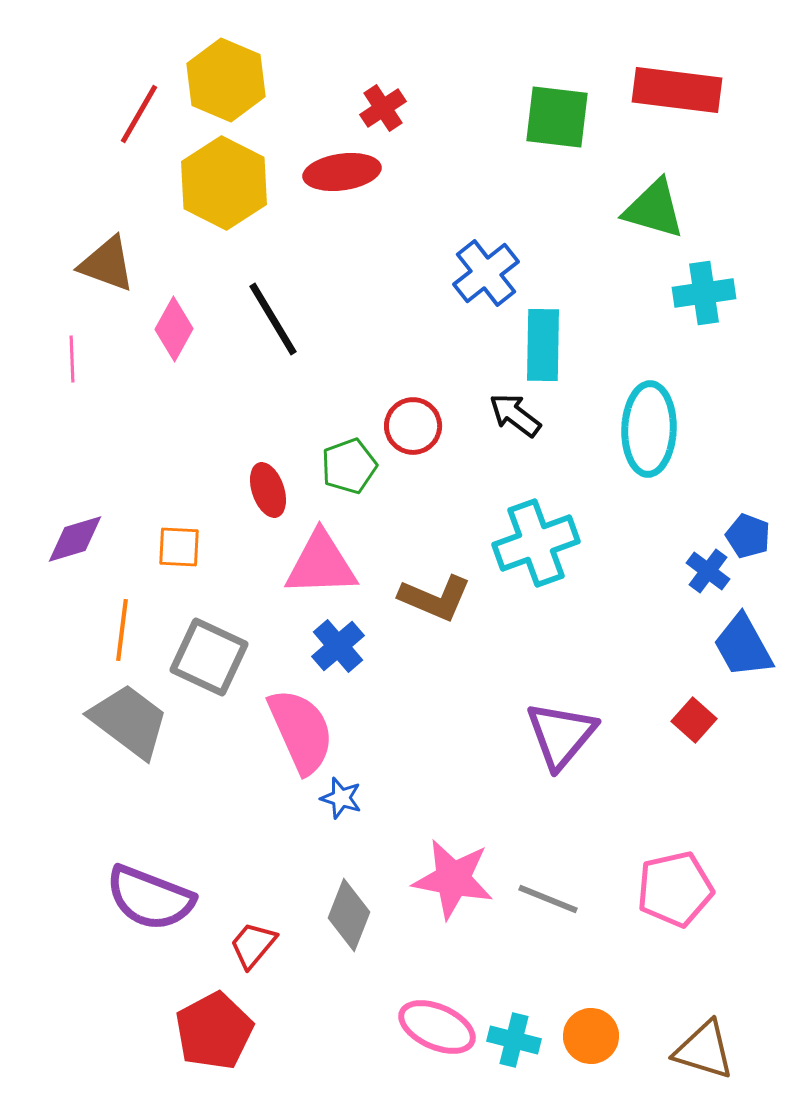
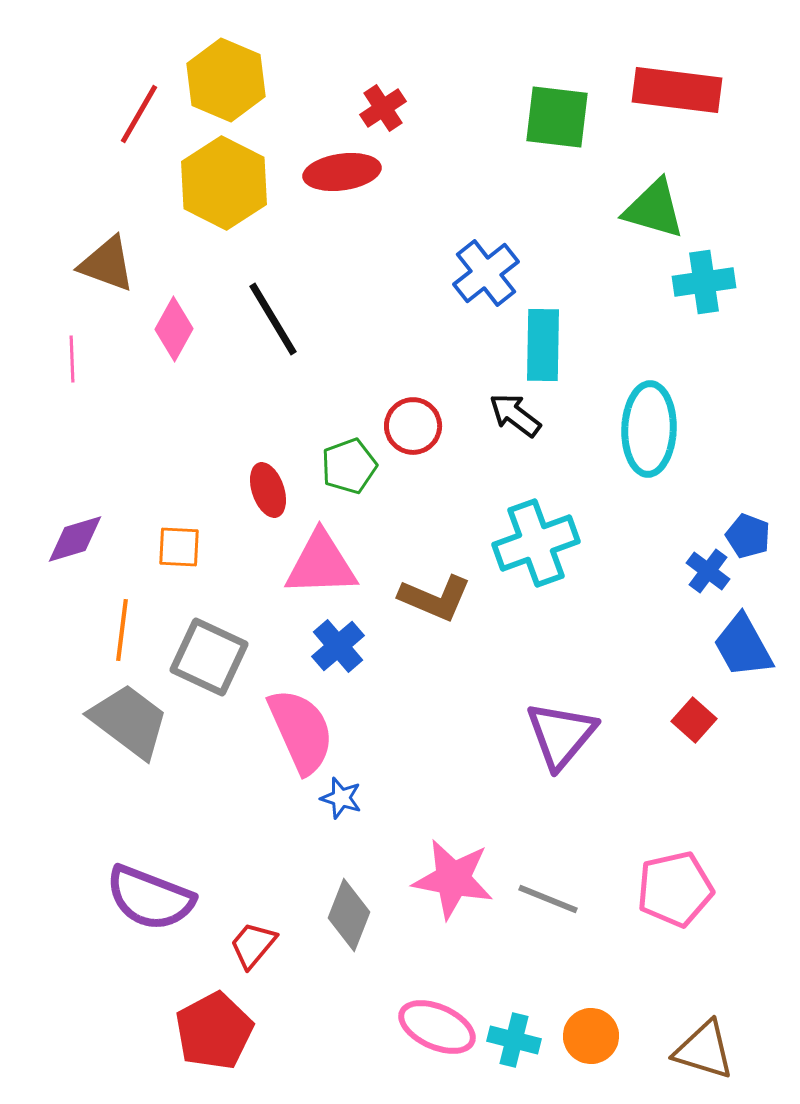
cyan cross at (704, 293): moved 11 px up
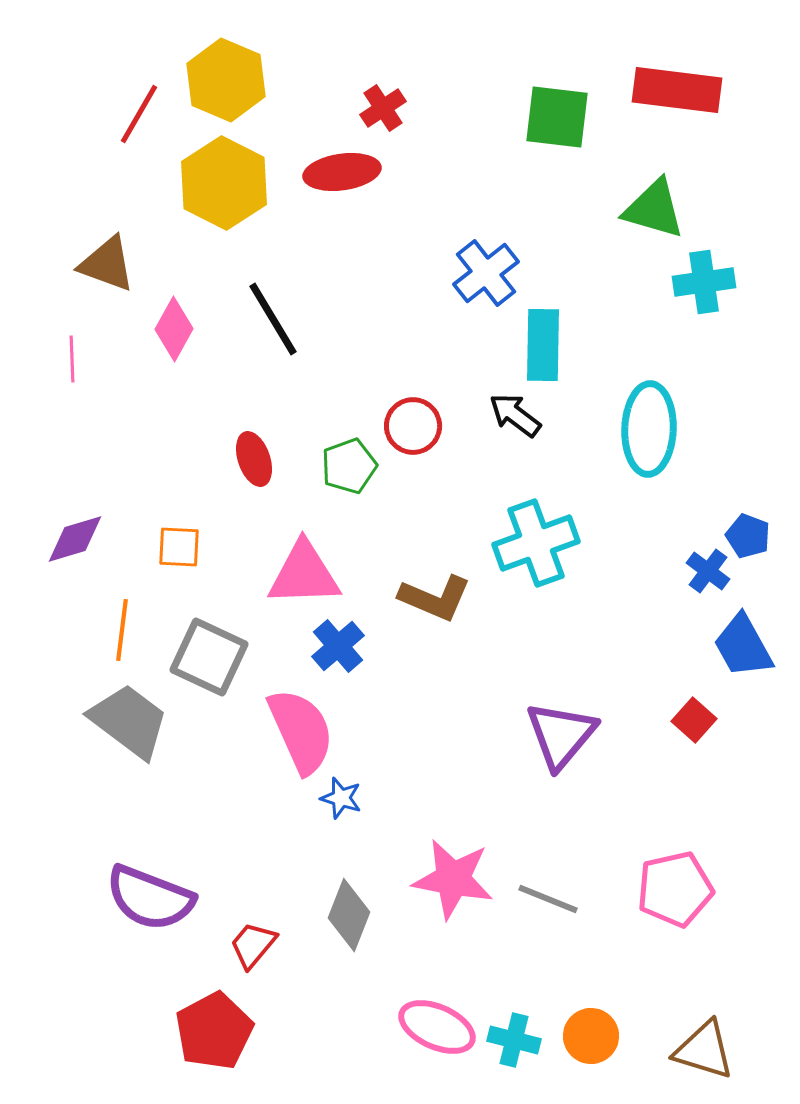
red ellipse at (268, 490): moved 14 px left, 31 px up
pink triangle at (321, 564): moved 17 px left, 10 px down
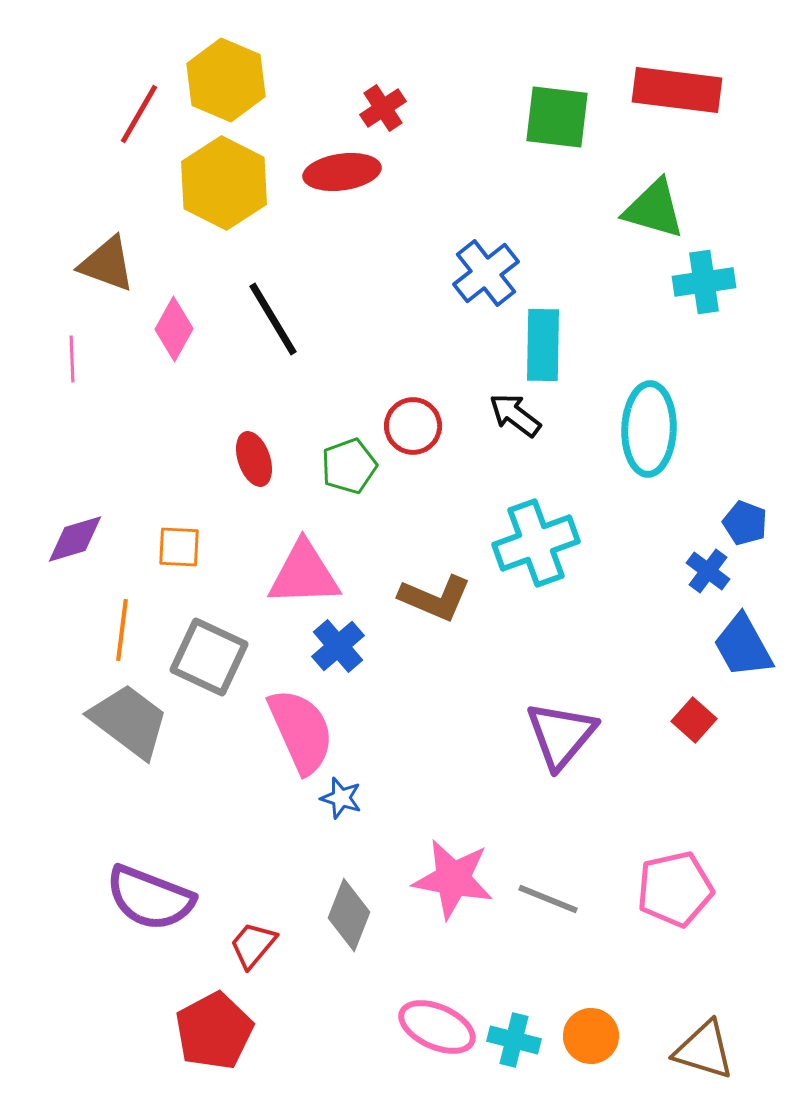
blue pentagon at (748, 536): moved 3 px left, 13 px up
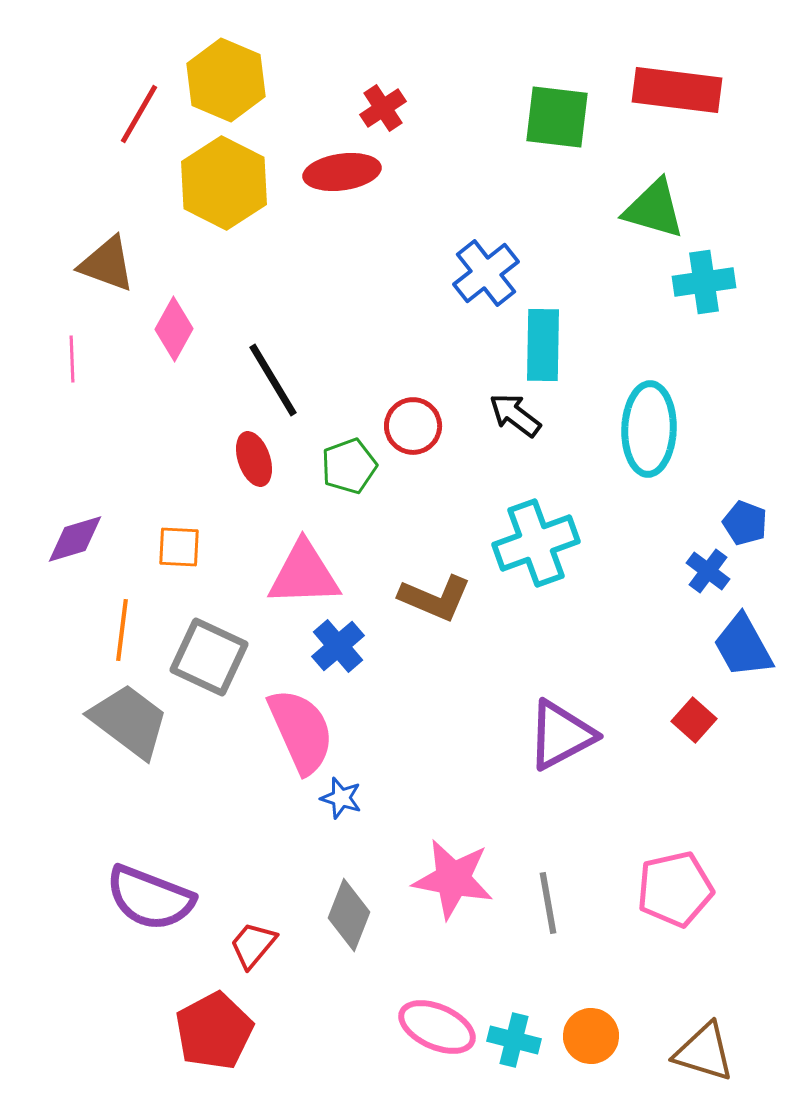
black line at (273, 319): moved 61 px down
purple triangle at (561, 735): rotated 22 degrees clockwise
gray line at (548, 899): moved 4 px down; rotated 58 degrees clockwise
brown triangle at (704, 1050): moved 2 px down
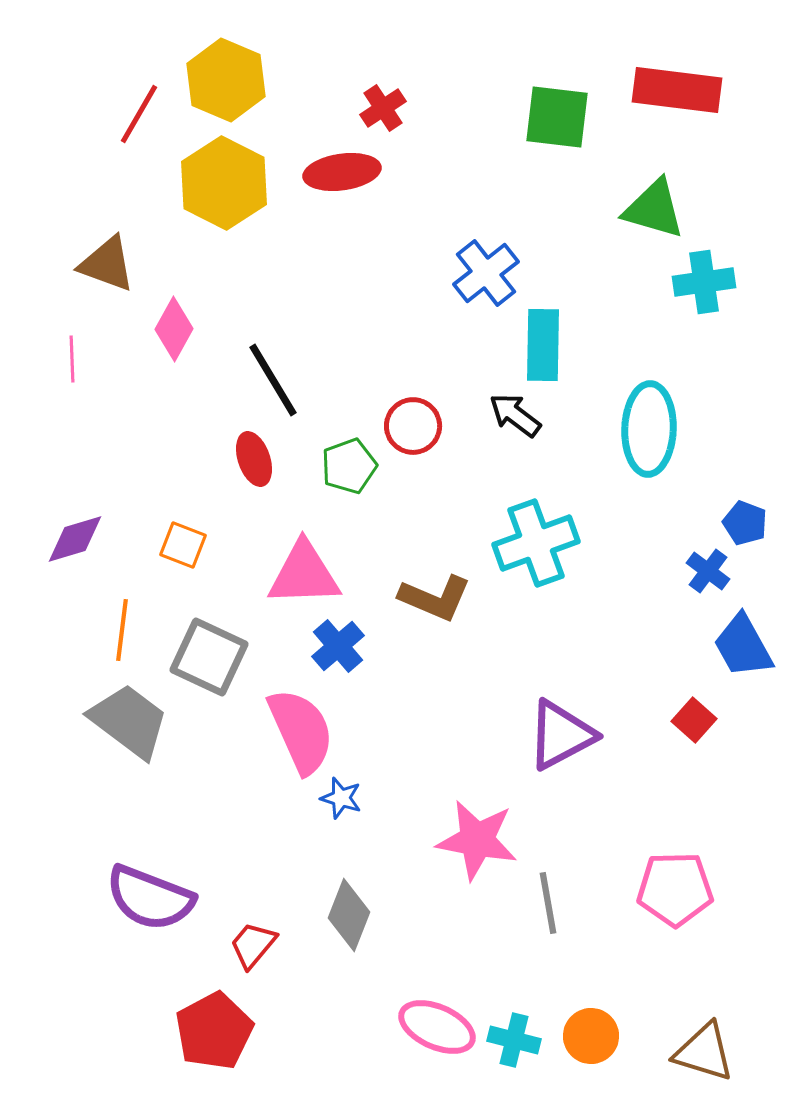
orange square at (179, 547): moved 4 px right, 2 px up; rotated 18 degrees clockwise
pink star at (453, 879): moved 24 px right, 39 px up
pink pentagon at (675, 889): rotated 12 degrees clockwise
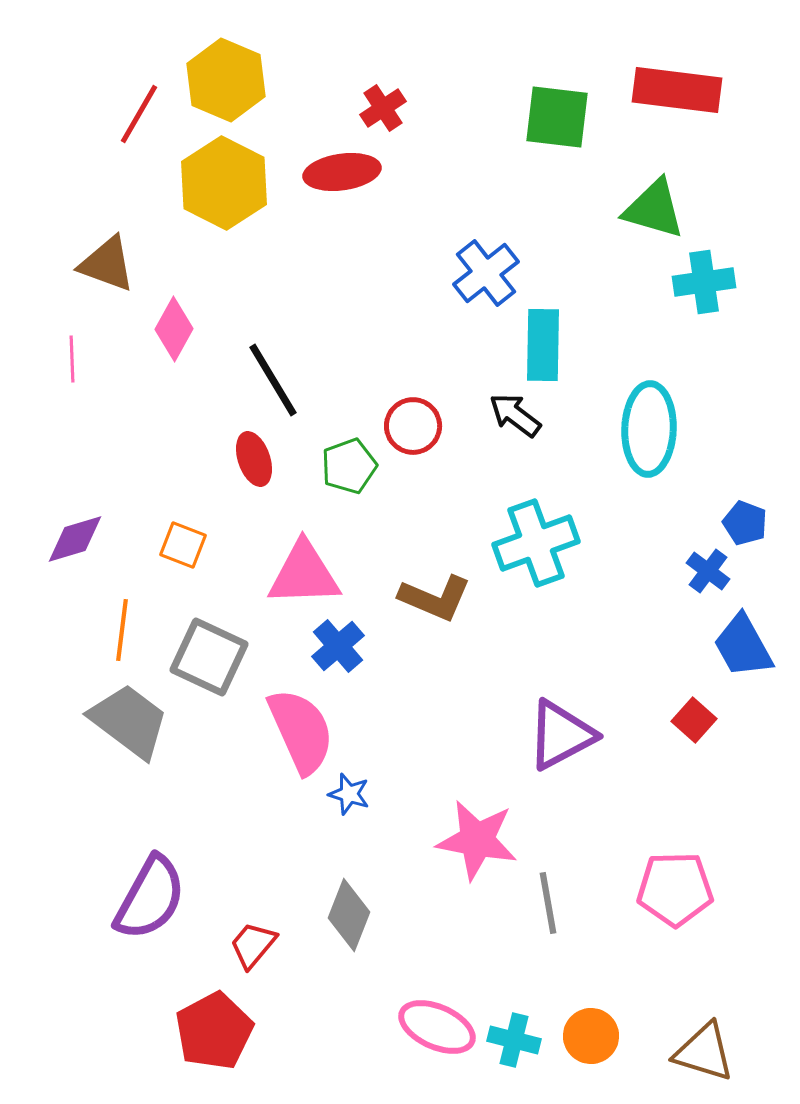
blue star at (341, 798): moved 8 px right, 4 px up
purple semicircle at (150, 898): rotated 82 degrees counterclockwise
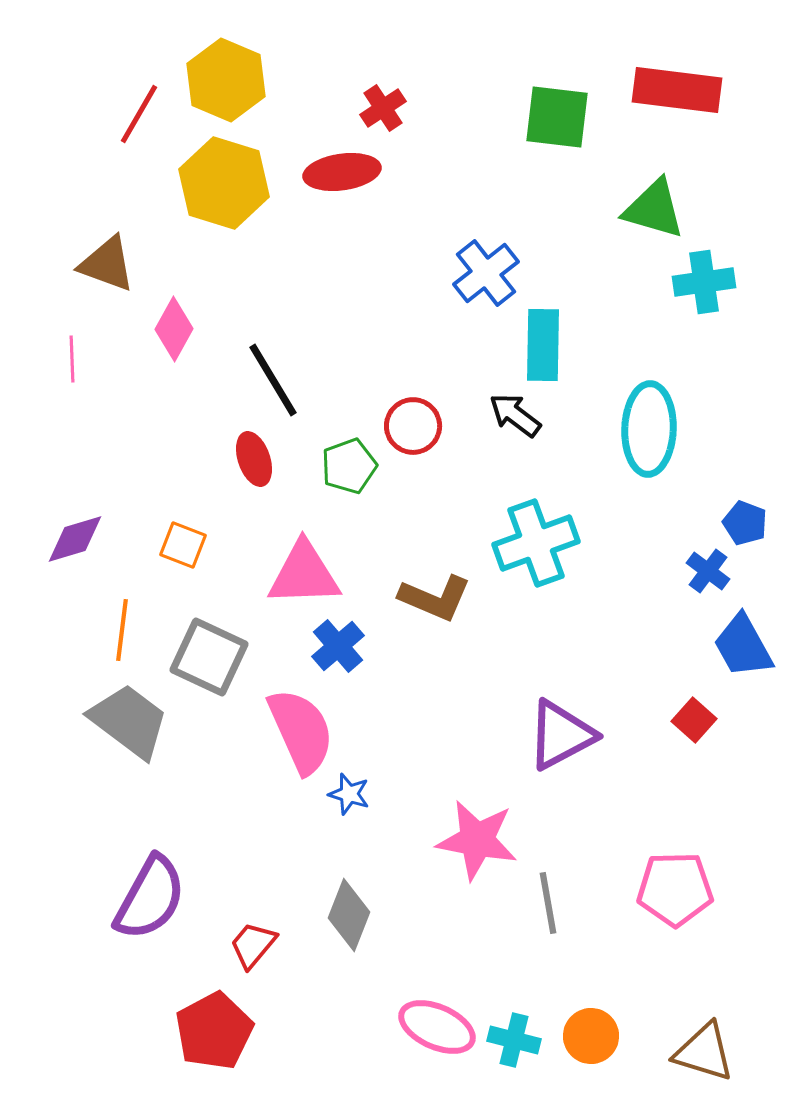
yellow hexagon at (224, 183): rotated 10 degrees counterclockwise
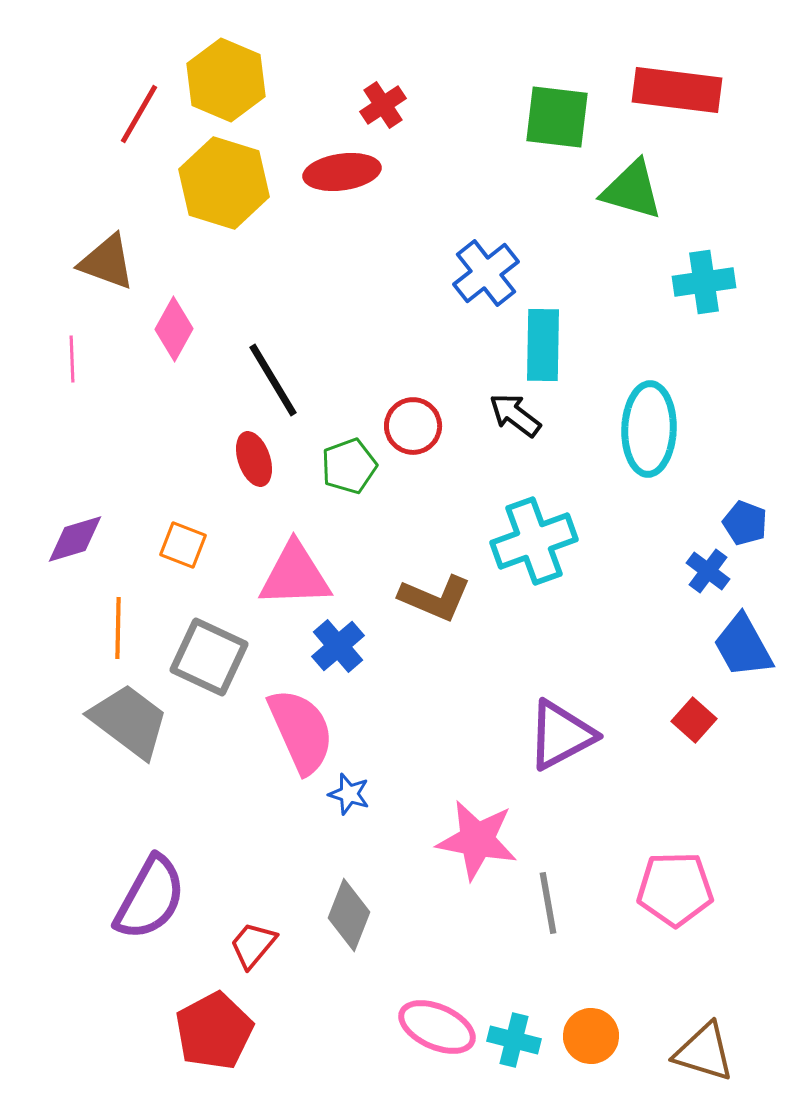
red cross at (383, 108): moved 3 px up
green triangle at (654, 209): moved 22 px left, 19 px up
brown triangle at (107, 264): moved 2 px up
cyan cross at (536, 543): moved 2 px left, 2 px up
pink triangle at (304, 574): moved 9 px left, 1 px down
orange line at (122, 630): moved 4 px left, 2 px up; rotated 6 degrees counterclockwise
